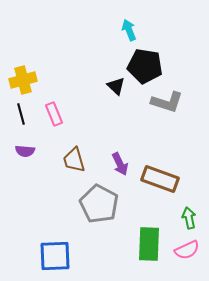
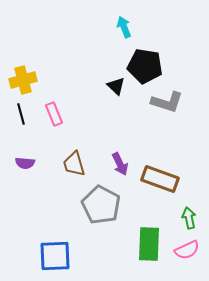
cyan arrow: moved 5 px left, 3 px up
purple semicircle: moved 12 px down
brown trapezoid: moved 4 px down
gray pentagon: moved 2 px right, 1 px down
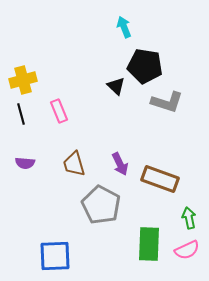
pink rectangle: moved 5 px right, 3 px up
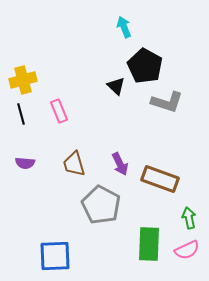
black pentagon: rotated 20 degrees clockwise
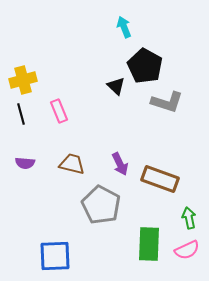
brown trapezoid: moved 2 px left; rotated 120 degrees clockwise
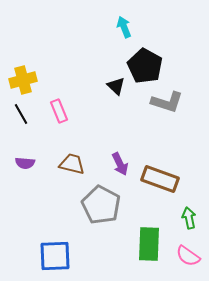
black line: rotated 15 degrees counterclockwise
pink semicircle: moved 1 px right, 6 px down; rotated 60 degrees clockwise
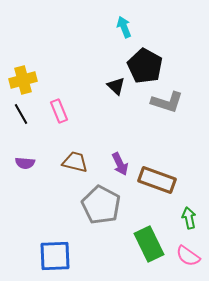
brown trapezoid: moved 3 px right, 2 px up
brown rectangle: moved 3 px left, 1 px down
green rectangle: rotated 28 degrees counterclockwise
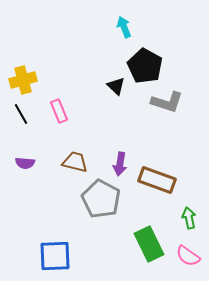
purple arrow: rotated 35 degrees clockwise
gray pentagon: moved 6 px up
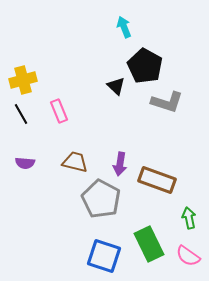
blue square: moved 49 px right; rotated 20 degrees clockwise
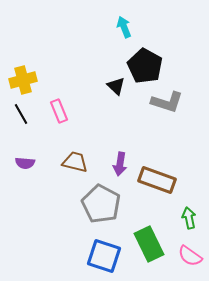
gray pentagon: moved 5 px down
pink semicircle: moved 2 px right
